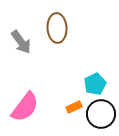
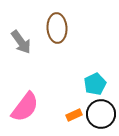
orange rectangle: moved 8 px down
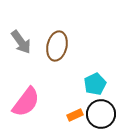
brown ellipse: moved 18 px down; rotated 16 degrees clockwise
pink semicircle: moved 1 px right, 5 px up
orange rectangle: moved 1 px right
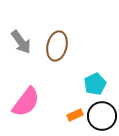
black circle: moved 1 px right, 2 px down
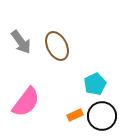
brown ellipse: rotated 40 degrees counterclockwise
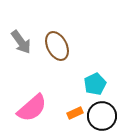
pink semicircle: moved 6 px right, 6 px down; rotated 12 degrees clockwise
orange rectangle: moved 2 px up
